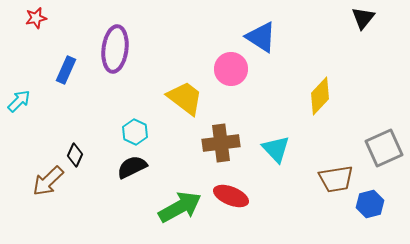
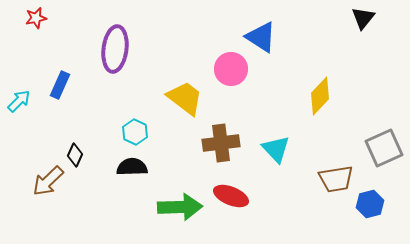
blue rectangle: moved 6 px left, 15 px down
black semicircle: rotated 24 degrees clockwise
green arrow: rotated 27 degrees clockwise
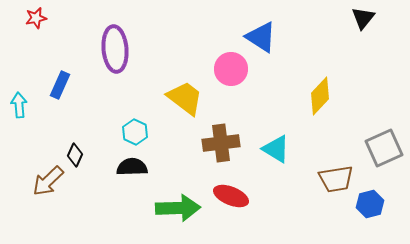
purple ellipse: rotated 12 degrees counterclockwise
cyan arrow: moved 4 px down; rotated 50 degrees counterclockwise
cyan triangle: rotated 16 degrees counterclockwise
green arrow: moved 2 px left, 1 px down
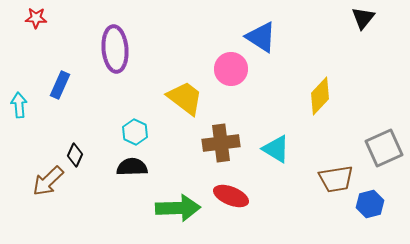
red star: rotated 15 degrees clockwise
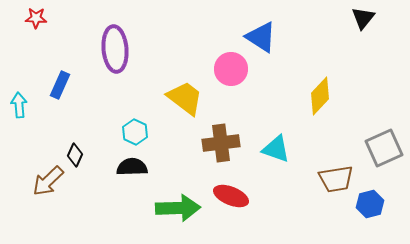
cyan triangle: rotated 12 degrees counterclockwise
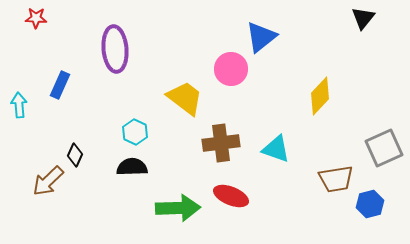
blue triangle: rotated 48 degrees clockwise
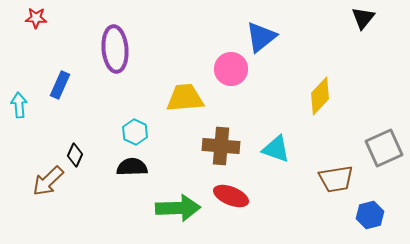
yellow trapezoid: rotated 42 degrees counterclockwise
brown cross: moved 3 px down; rotated 12 degrees clockwise
blue hexagon: moved 11 px down
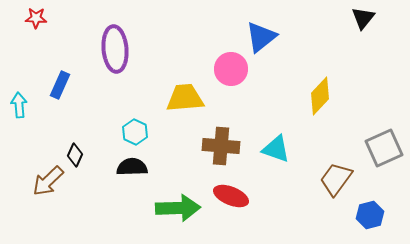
brown trapezoid: rotated 135 degrees clockwise
